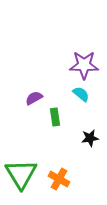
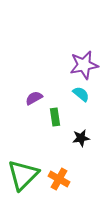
purple star: rotated 12 degrees counterclockwise
black star: moved 9 px left
green triangle: moved 2 px right, 1 px down; rotated 16 degrees clockwise
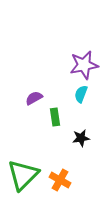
cyan semicircle: rotated 108 degrees counterclockwise
orange cross: moved 1 px right, 1 px down
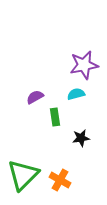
cyan semicircle: moved 5 px left; rotated 54 degrees clockwise
purple semicircle: moved 1 px right, 1 px up
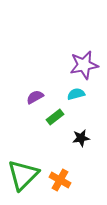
green rectangle: rotated 60 degrees clockwise
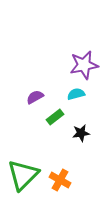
black star: moved 5 px up
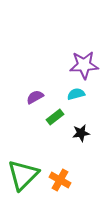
purple star: rotated 8 degrees clockwise
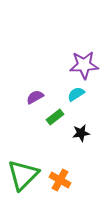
cyan semicircle: rotated 18 degrees counterclockwise
